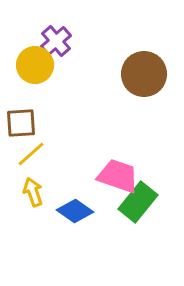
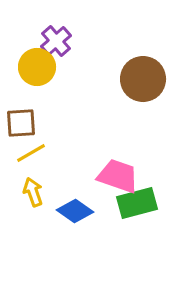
yellow circle: moved 2 px right, 2 px down
brown circle: moved 1 px left, 5 px down
yellow line: moved 1 px up; rotated 12 degrees clockwise
green rectangle: moved 1 px left, 1 px down; rotated 36 degrees clockwise
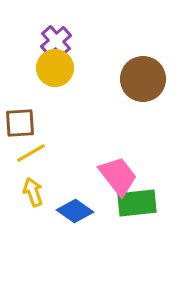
yellow circle: moved 18 px right, 1 px down
brown square: moved 1 px left
pink trapezoid: rotated 33 degrees clockwise
green rectangle: rotated 9 degrees clockwise
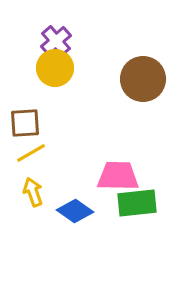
brown square: moved 5 px right
pink trapezoid: rotated 51 degrees counterclockwise
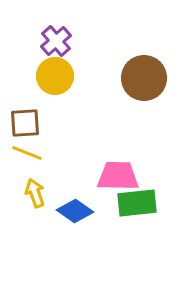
yellow circle: moved 8 px down
brown circle: moved 1 px right, 1 px up
yellow line: moved 4 px left; rotated 52 degrees clockwise
yellow arrow: moved 2 px right, 1 px down
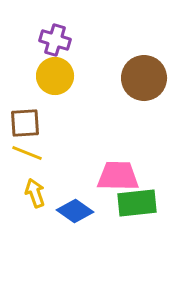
purple cross: moved 1 px left, 1 px up; rotated 32 degrees counterclockwise
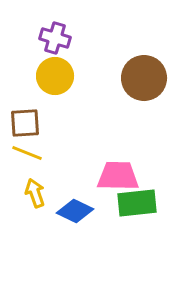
purple cross: moved 2 px up
blue diamond: rotated 9 degrees counterclockwise
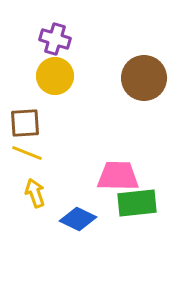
purple cross: moved 1 px down
blue diamond: moved 3 px right, 8 px down
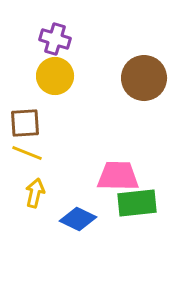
yellow arrow: rotated 32 degrees clockwise
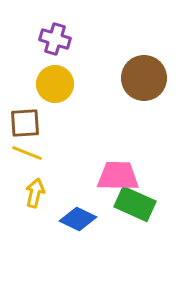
yellow circle: moved 8 px down
green rectangle: moved 2 px left, 1 px down; rotated 30 degrees clockwise
